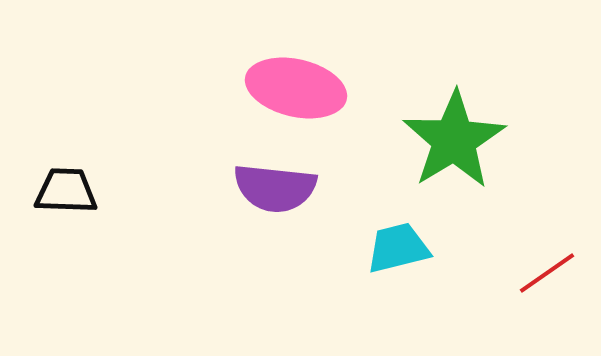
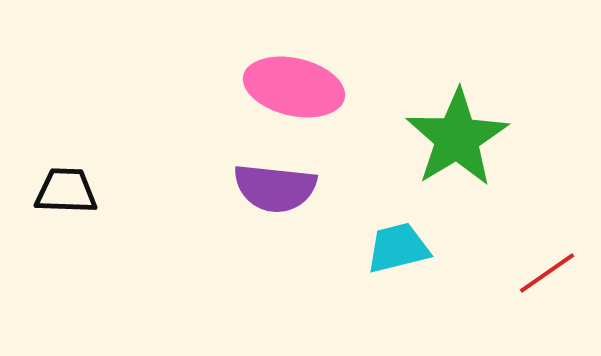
pink ellipse: moved 2 px left, 1 px up
green star: moved 3 px right, 2 px up
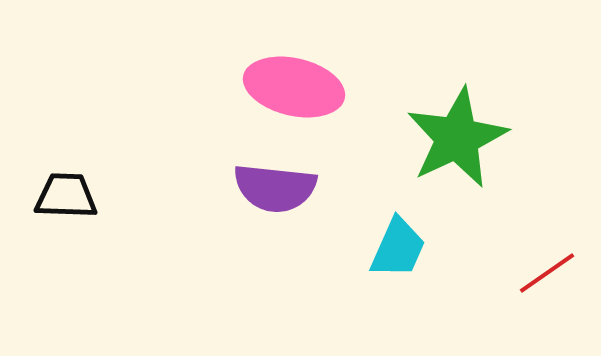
green star: rotated 6 degrees clockwise
black trapezoid: moved 5 px down
cyan trapezoid: rotated 128 degrees clockwise
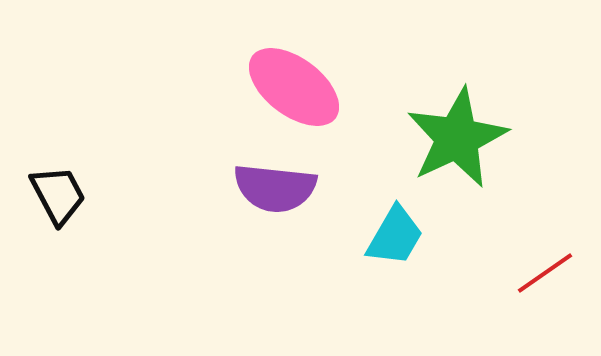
pink ellipse: rotated 24 degrees clockwise
black trapezoid: moved 8 px left, 1 px up; rotated 60 degrees clockwise
cyan trapezoid: moved 3 px left, 12 px up; rotated 6 degrees clockwise
red line: moved 2 px left
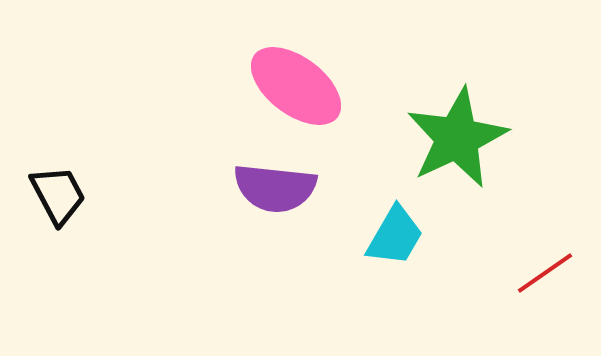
pink ellipse: moved 2 px right, 1 px up
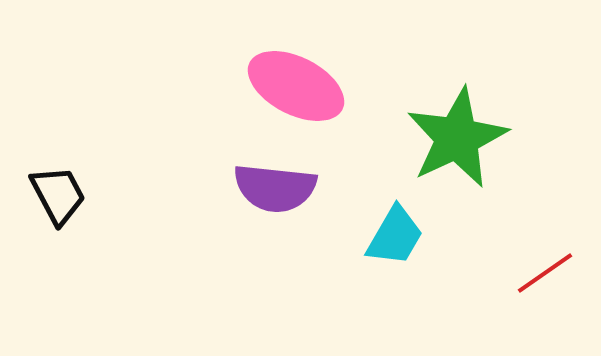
pink ellipse: rotated 10 degrees counterclockwise
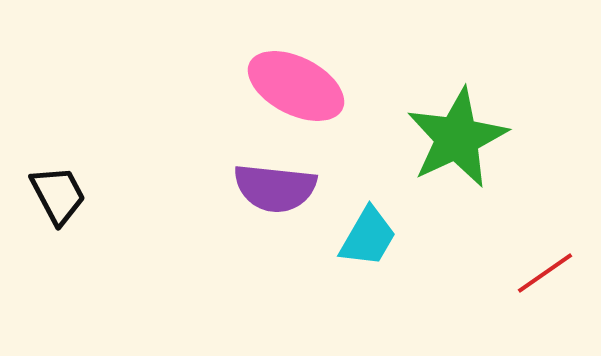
cyan trapezoid: moved 27 px left, 1 px down
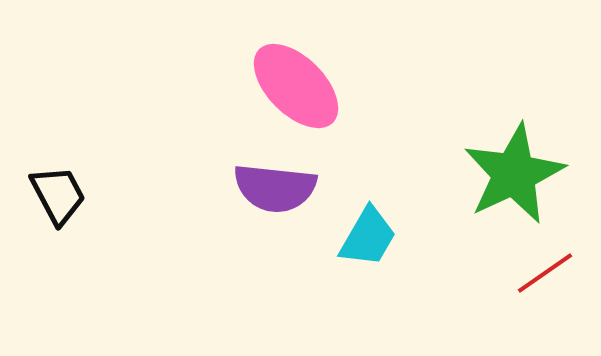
pink ellipse: rotated 18 degrees clockwise
green star: moved 57 px right, 36 px down
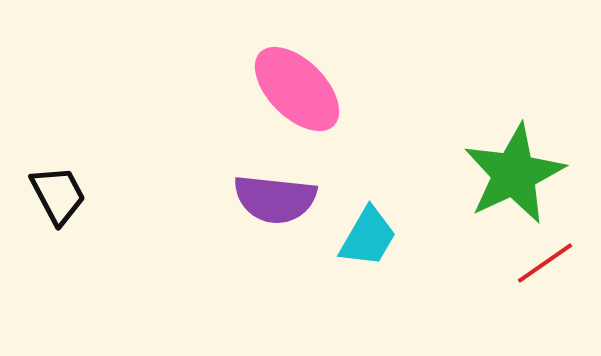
pink ellipse: moved 1 px right, 3 px down
purple semicircle: moved 11 px down
red line: moved 10 px up
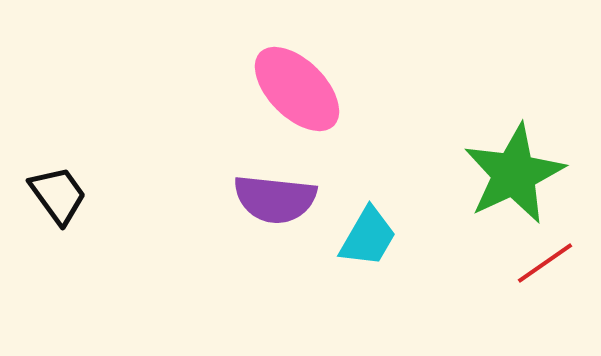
black trapezoid: rotated 8 degrees counterclockwise
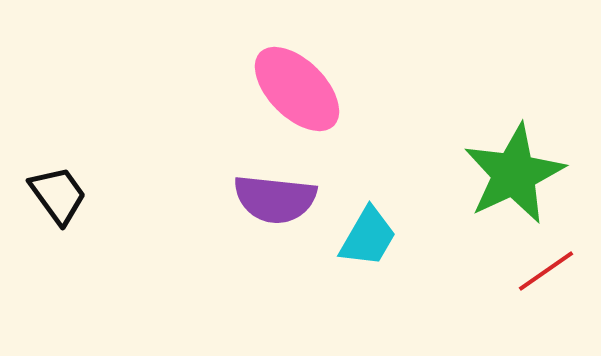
red line: moved 1 px right, 8 px down
